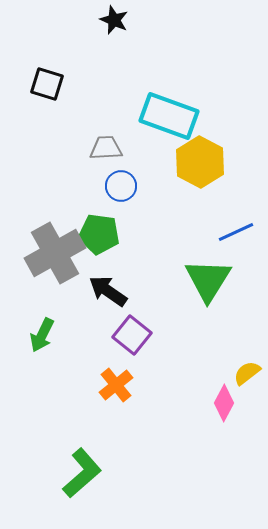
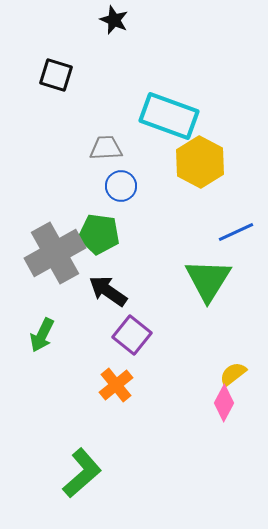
black square: moved 9 px right, 9 px up
yellow semicircle: moved 14 px left, 1 px down
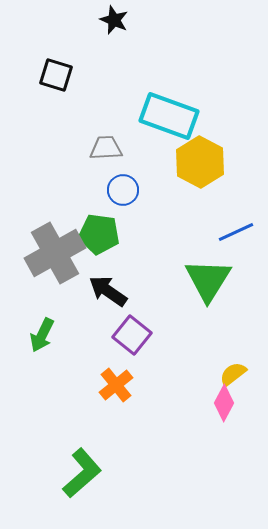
blue circle: moved 2 px right, 4 px down
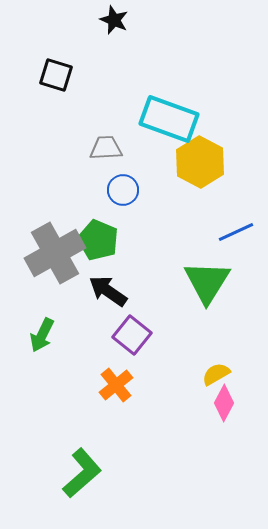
cyan rectangle: moved 3 px down
green pentagon: moved 1 px left, 6 px down; rotated 15 degrees clockwise
green triangle: moved 1 px left, 2 px down
yellow semicircle: moved 17 px left; rotated 8 degrees clockwise
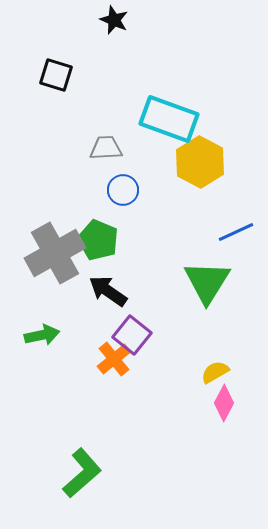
green arrow: rotated 128 degrees counterclockwise
yellow semicircle: moved 1 px left, 2 px up
orange cross: moved 2 px left, 26 px up
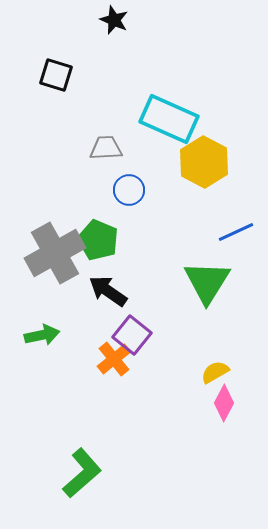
cyan rectangle: rotated 4 degrees clockwise
yellow hexagon: moved 4 px right
blue circle: moved 6 px right
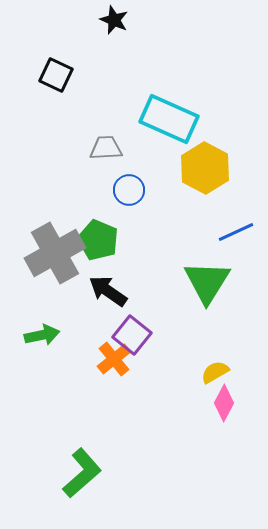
black square: rotated 8 degrees clockwise
yellow hexagon: moved 1 px right, 6 px down
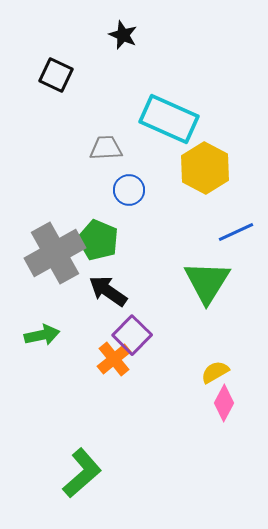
black star: moved 9 px right, 15 px down
purple square: rotated 6 degrees clockwise
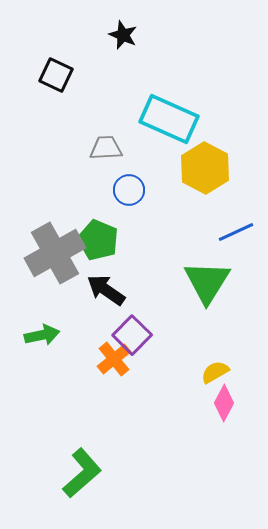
black arrow: moved 2 px left, 1 px up
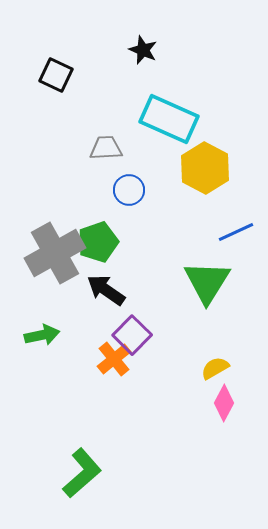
black star: moved 20 px right, 15 px down
green pentagon: moved 2 px down; rotated 30 degrees clockwise
yellow semicircle: moved 4 px up
